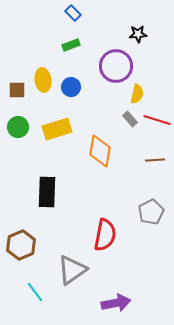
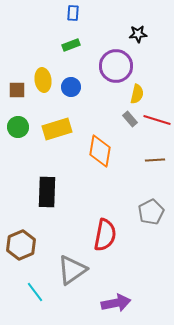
blue rectangle: rotated 49 degrees clockwise
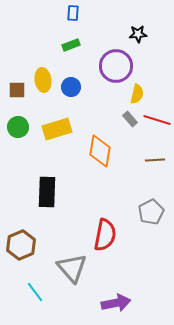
gray triangle: moved 2 px up; rotated 36 degrees counterclockwise
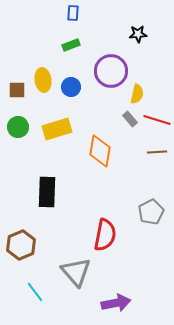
purple circle: moved 5 px left, 5 px down
brown line: moved 2 px right, 8 px up
gray triangle: moved 4 px right, 4 px down
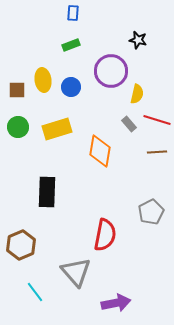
black star: moved 6 px down; rotated 18 degrees clockwise
gray rectangle: moved 1 px left, 5 px down
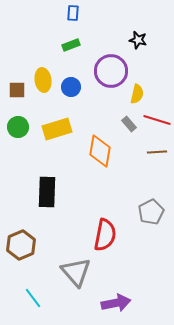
cyan line: moved 2 px left, 6 px down
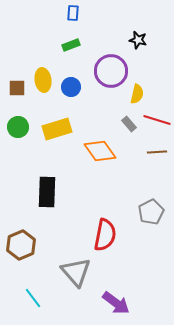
brown square: moved 2 px up
orange diamond: rotated 44 degrees counterclockwise
purple arrow: rotated 48 degrees clockwise
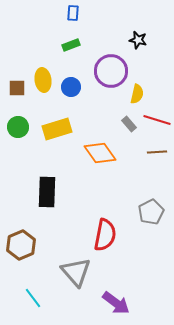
orange diamond: moved 2 px down
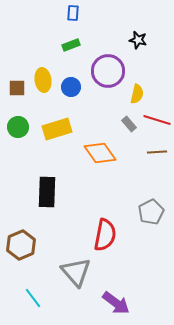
purple circle: moved 3 px left
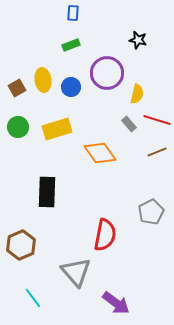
purple circle: moved 1 px left, 2 px down
brown square: rotated 30 degrees counterclockwise
brown line: rotated 18 degrees counterclockwise
